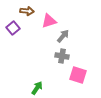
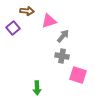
green arrow: rotated 144 degrees clockwise
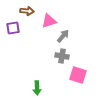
purple square: rotated 32 degrees clockwise
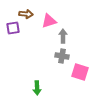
brown arrow: moved 1 px left, 3 px down
gray arrow: rotated 40 degrees counterclockwise
pink square: moved 2 px right, 3 px up
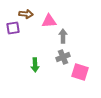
pink triangle: rotated 14 degrees clockwise
gray cross: moved 1 px right, 1 px down; rotated 32 degrees counterclockwise
green arrow: moved 2 px left, 23 px up
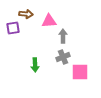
pink square: rotated 18 degrees counterclockwise
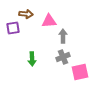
green arrow: moved 3 px left, 6 px up
pink square: rotated 12 degrees counterclockwise
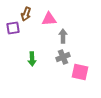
brown arrow: rotated 104 degrees clockwise
pink triangle: moved 2 px up
pink square: rotated 24 degrees clockwise
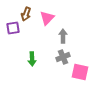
pink triangle: moved 2 px left, 1 px up; rotated 42 degrees counterclockwise
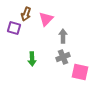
pink triangle: moved 1 px left, 1 px down
purple square: moved 1 px right; rotated 24 degrees clockwise
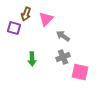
gray arrow: rotated 56 degrees counterclockwise
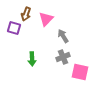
gray arrow: rotated 24 degrees clockwise
